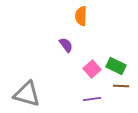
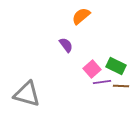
orange semicircle: rotated 48 degrees clockwise
purple line: moved 10 px right, 17 px up
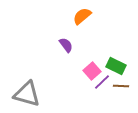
orange semicircle: moved 1 px right
pink square: moved 2 px down
purple line: rotated 36 degrees counterclockwise
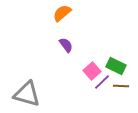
orange semicircle: moved 20 px left, 3 px up
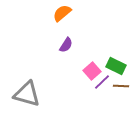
purple semicircle: rotated 70 degrees clockwise
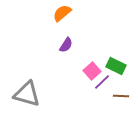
brown line: moved 10 px down
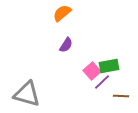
green rectangle: moved 7 px left; rotated 36 degrees counterclockwise
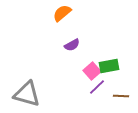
purple semicircle: moved 6 px right; rotated 28 degrees clockwise
purple line: moved 5 px left, 5 px down
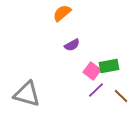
pink square: rotated 12 degrees counterclockwise
purple line: moved 1 px left, 3 px down
brown line: rotated 42 degrees clockwise
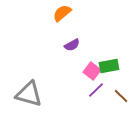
gray triangle: moved 2 px right
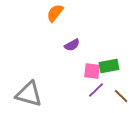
orange semicircle: moved 7 px left; rotated 12 degrees counterclockwise
pink square: rotated 30 degrees counterclockwise
